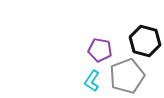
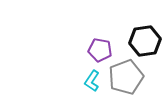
black hexagon: rotated 24 degrees counterclockwise
gray pentagon: moved 1 px left, 1 px down
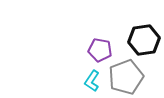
black hexagon: moved 1 px left, 1 px up
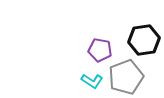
cyan L-shape: rotated 90 degrees counterclockwise
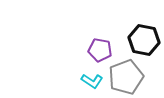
black hexagon: rotated 20 degrees clockwise
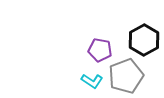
black hexagon: rotated 20 degrees clockwise
gray pentagon: moved 1 px up
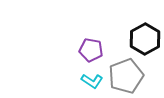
black hexagon: moved 1 px right, 1 px up
purple pentagon: moved 9 px left
